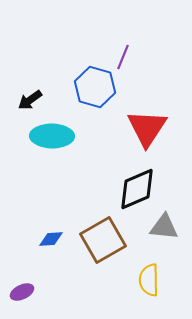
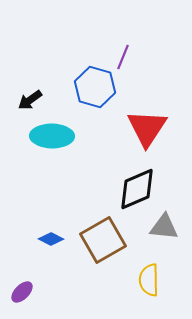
blue diamond: rotated 30 degrees clockwise
purple ellipse: rotated 20 degrees counterclockwise
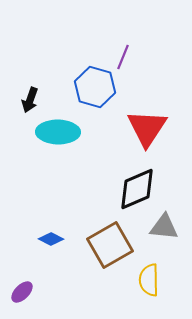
black arrow: rotated 35 degrees counterclockwise
cyan ellipse: moved 6 px right, 4 px up
brown square: moved 7 px right, 5 px down
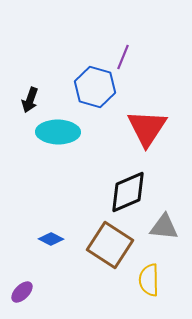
black diamond: moved 9 px left, 3 px down
brown square: rotated 27 degrees counterclockwise
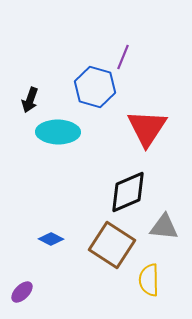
brown square: moved 2 px right
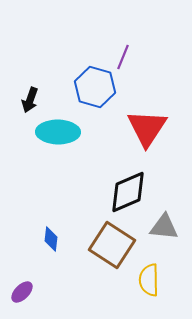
blue diamond: rotated 70 degrees clockwise
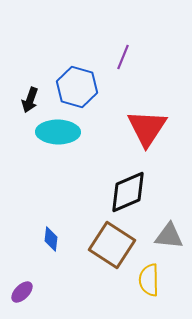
blue hexagon: moved 18 px left
gray triangle: moved 5 px right, 9 px down
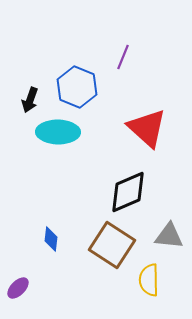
blue hexagon: rotated 6 degrees clockwise
red triangle: rotated 21 degrees counterclockwise
purple ellipse: moved 4 px left, 4 px up
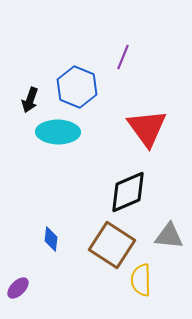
red triangle: rotated 12 degrees clockwise
yellow semicircle: moved 8 px left
